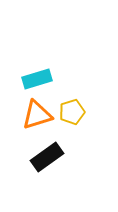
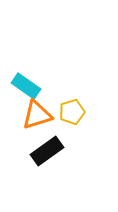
cyan rectangle: moved 11 px left, 7 px down; rotated 52 degrees clockwise
black rectangle: moved 6 px up
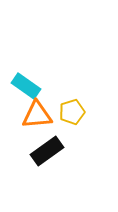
orange triangle: rotated 12 degrees clockwise
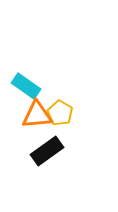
yellow pentagon: moved 12 px left, 1 px down; rotated 25 degrees counterclockwise
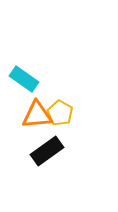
cyan rectangle: moved 2 px left, 7 px up
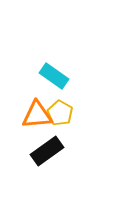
cyan rectangle: moved 30 px right, 3 px up
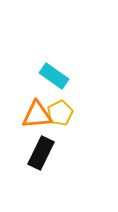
yellow pentagon: rotated 15 degrees clockwise
black rectangle: moved 6 px left, 2 px down; rotated 28 degrees counterclockwise
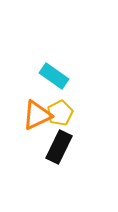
orange triangle: rotated 20 degrees counterclockwise
black rectangle: moved 18 px right, 6 px up
